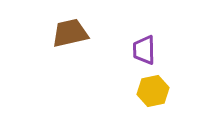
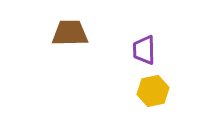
brown trapezoid: rotated 12 degrees clockwise
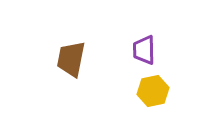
brown trapezoid: moved 1 px right, 26 px down; rotated 78 degrees counterclockwise
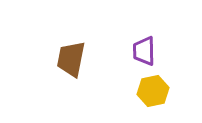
purple trapezoid: moved 1 px down
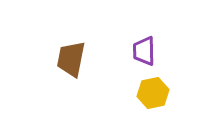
yellow hexagon: moved 2 px down
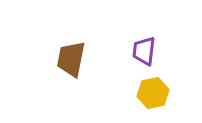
purple trapezoid: rotated 8 degrees clockwise
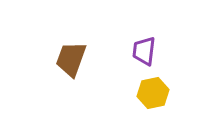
brown trapezoid: rotated 9 degrees clockwise
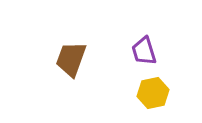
purple trapezoid: rotated 24 degrees counterclockwise
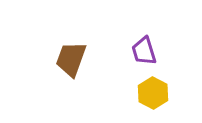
yellow hexagon: rotated 20 degrees counterclockwise
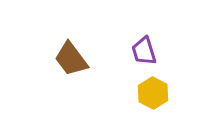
brown trapezoid: rotated 57 degrees counterclockwise
